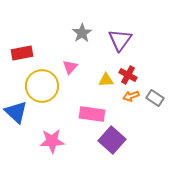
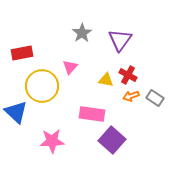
yellow triangle: rotated 14 degrees clockwise
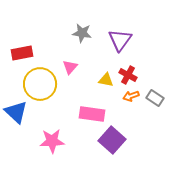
gray star: rotated 30 degrees counterclockwise
yellow circle: moved 2 px left, 2 px up
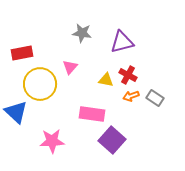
purple triangle: moved 2 px right, 2 px down; rotated 40 degrees clockwise
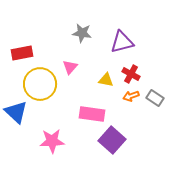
red cross: moved 3 px right, 1 px up
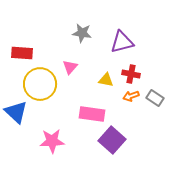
red rectangle: rotated 15 degrees clockwise
red cross: rotated 18 degrees counterclockwise
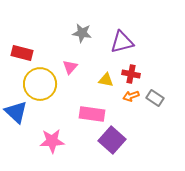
red rectangle: rotated 10 degrees clockwise
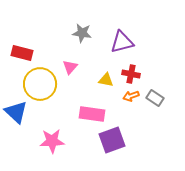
purple square: rotated 28 degrees clockwise
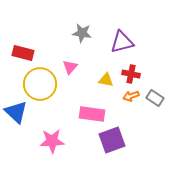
red rectangle: moved 1 px right
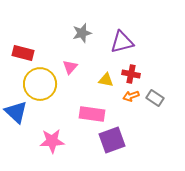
gray star: rotated 24 degrees counterclockwise
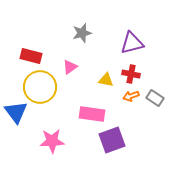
purple triangle: moved 10 px right, 1 px down
red rectangle: moved 8 px right, 3 px down
pink triangle: rotated 14 degrees clockwise
yellow circle: moved 3 px down
blue triangle: rotated 10 degrees clockwise
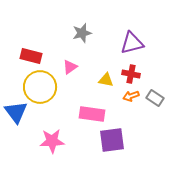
purple square: rotated 12 degrees clockwise
